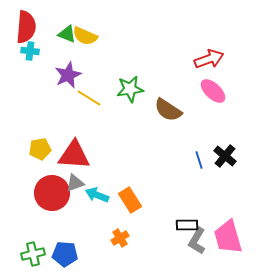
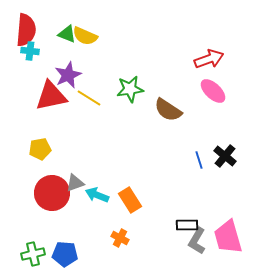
red semicircle: moved 3 px down
red triangle: moved 23 px left, 59 px up; rotated 16 degrees counterclockwise
orange cross: rotated 30 degrees counterclockwise
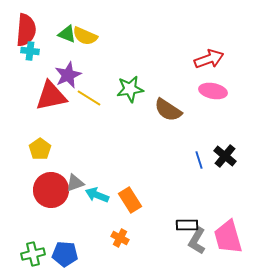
pink ellipse: rotated 32 degrees counterclockwise
yellow pentagon: rotated 25 degrees counterclockwise
red circle: moved 1 px left, 3 px up
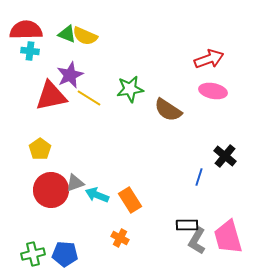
red semicircle: rotated 96 degrees counterclockwise
purple star: moved 2 px right
blue line: moved 17 px down; rotated 36 degrees clockwise
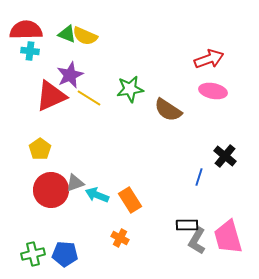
red triangle: rotated 12 degrees counterclockwise
